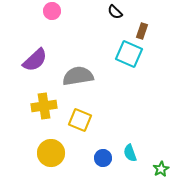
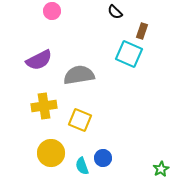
purple semicircle: moved 4 px right; rotated 16 degrees clockwise
gray semicircle: moved 1 px right, 1 px up
cyan semicircle: moved 48 px left, 13 px down
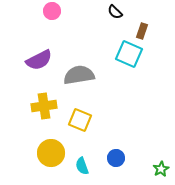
blue circle: moved 13 px right
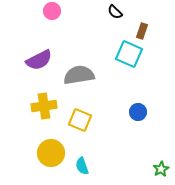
blue circle: moved 22 px right, 46 px up
